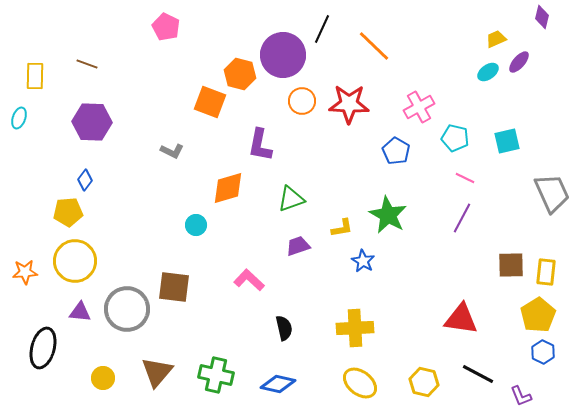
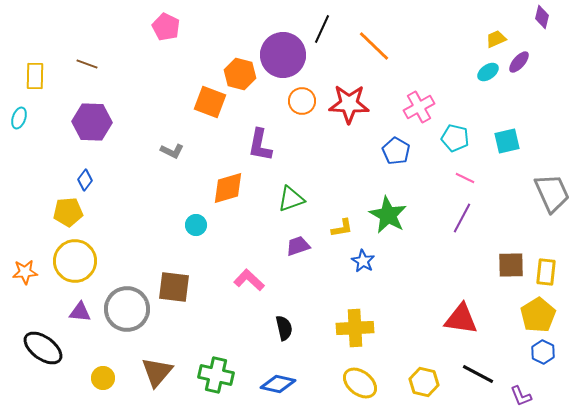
black ellipse at (43, 348): rotated 69 degrees counterclockwise
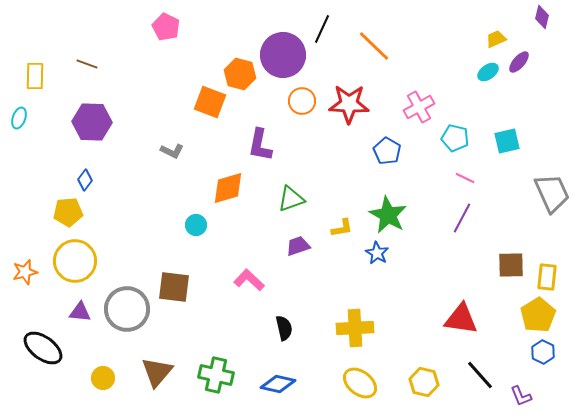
blue pentagon at (396, 151): moved 9 px left
blue star at (363, 261): moved 14 px right, 8 px up
orange star at (25, 272): rotated 10 degrees counterclockwise
yellow rectangle at (546, 272): moved 1 px right, 5 px down
black line at (478, 374): moved 2 px right, 1 px down; rotated 20 degrees clockwise
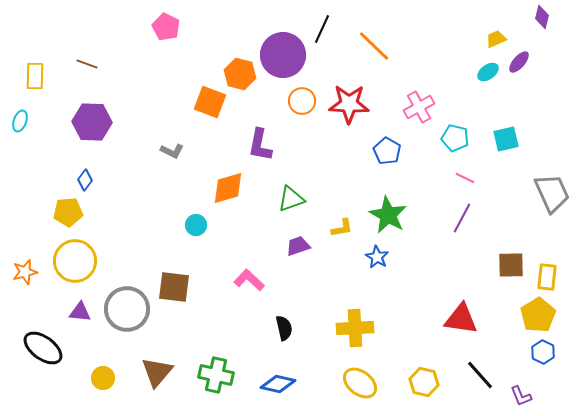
cyan ellipse at (19, 118): moved 1 px right, 3 px down
cyan square at (507, 141): moved 1 px left, 2 px up
blue star at (377, 253): moved 4 px down
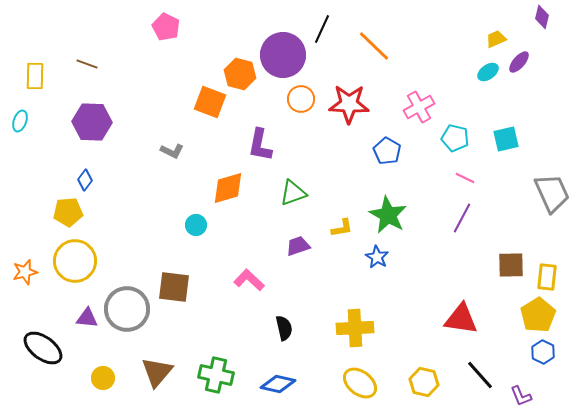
orange circle at (302, 101): moved 1 px left, 2 px up
green triangle at (291, 199): moved 2 px right, 6 px up
purple triangle at (80, 312): moved 7 px right, 6 px down
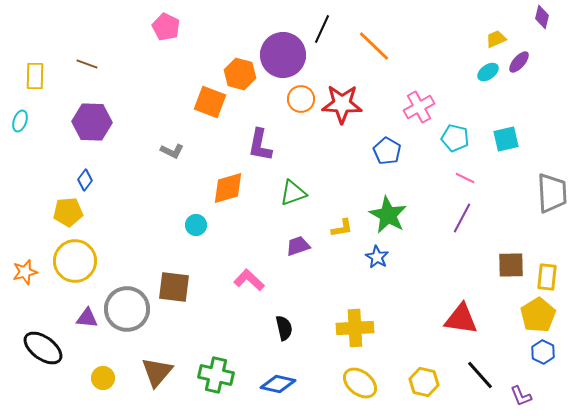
red star at (349, 104): moved 7 px left
gray trapezoid at (552, 193): rotated 21 degrees clockwise
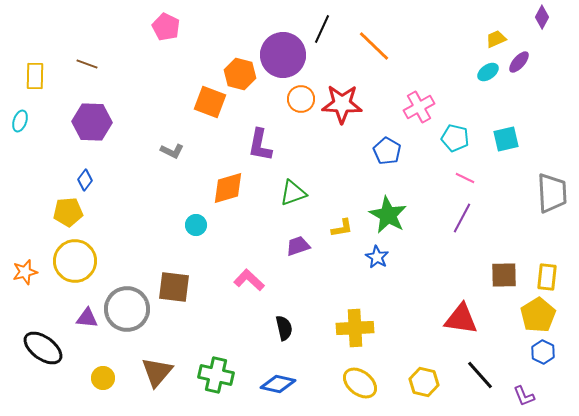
purple diamond at (542, 17): rotated 15 degrees clockwise
brown square at (511, 265): moved 7 px left, 10 px down
purple L-shape at (521, 396): moved 3 px right
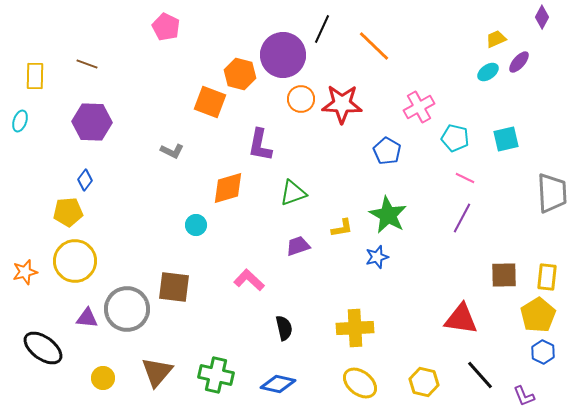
blue star at (377, 257): rotated 25 degrees clockwise
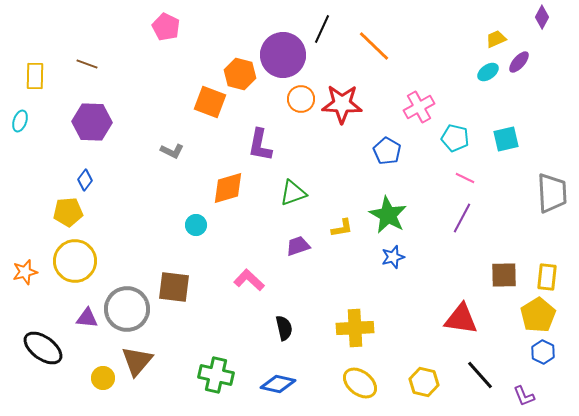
blue star at (377, 257): moved 16 px right
brown triangle at (157, 372): moved 20 px left, 11 px up
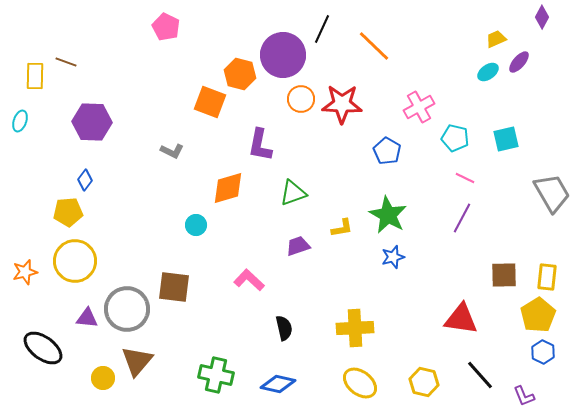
brown line at (87, 64): moved 21 px left, 2 px up
gray trapezoid at (552, 193): rotated 27 degrees counterclockwise
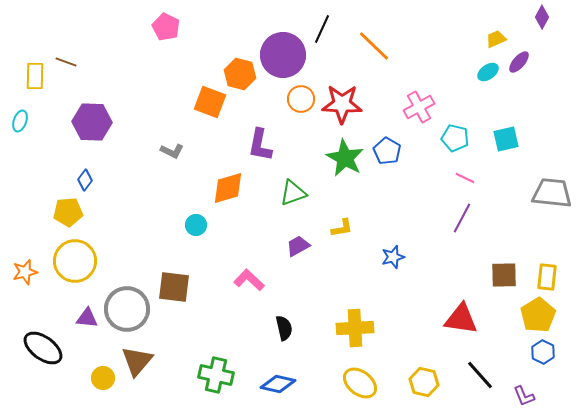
gray trapezoid at (552, 193): rotated 54 degrees counterclockwise
green star at (388, 215): moved 43 px left, 57 px up
purple trapezoid at (298, 246): rotated 10 degrees counterclockwise
